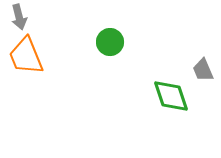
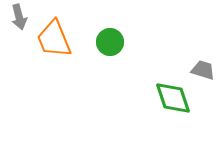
orange trapezoid: moved 28 px right, 17 px up
gray trapezoid: rotated 130 degrees clockwise
green diamond: moved 2 px right, 2 px down
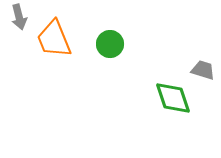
green circle: moved 2 px down
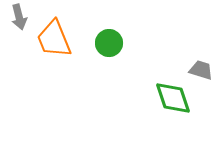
green circle: moved 1 px left, 1 px up
gray trapezoid: moved 2 px left
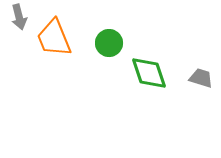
orange trapezoid: moved 1 px up
gray trapezoid: moved 8 px down
green diamond: moved 24 px left, 25 px up
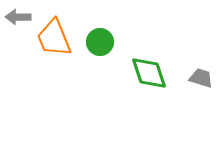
gray arrow: moved 1 px left; rotated 105 degrees clockwise
green circle: moved 9 px left, 1 px up
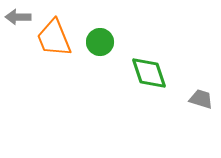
gray trapezoid: moved 21 px down
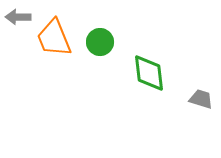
green diamond: rotated 12 degrees clockwise
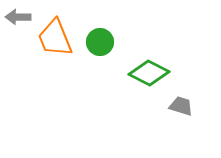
orange trapezoid: moved 1 px right
green diamond: rotated 57 degrees counterclockwise
gray trapezoid: moved 20 px left, 7 px down
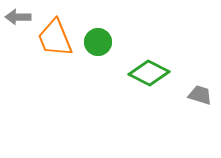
green circle: moved 2 px left
gray trapezoid: moved 19 px right, 11 px up
